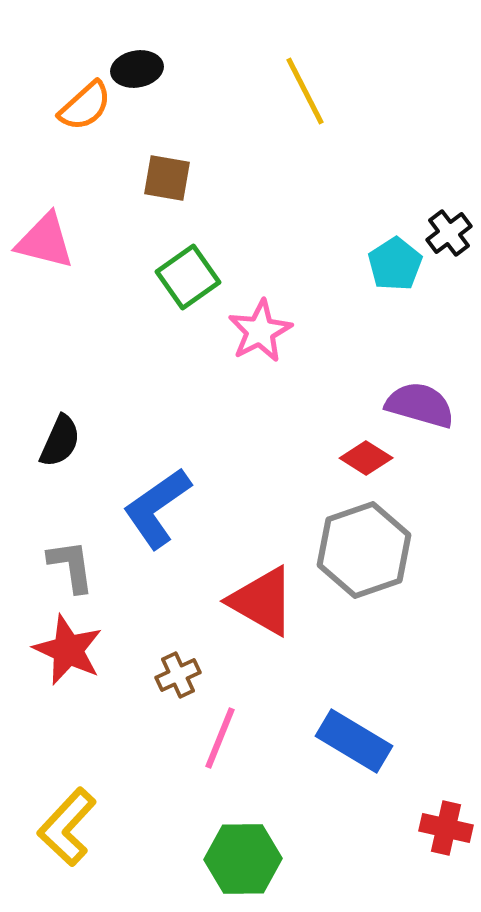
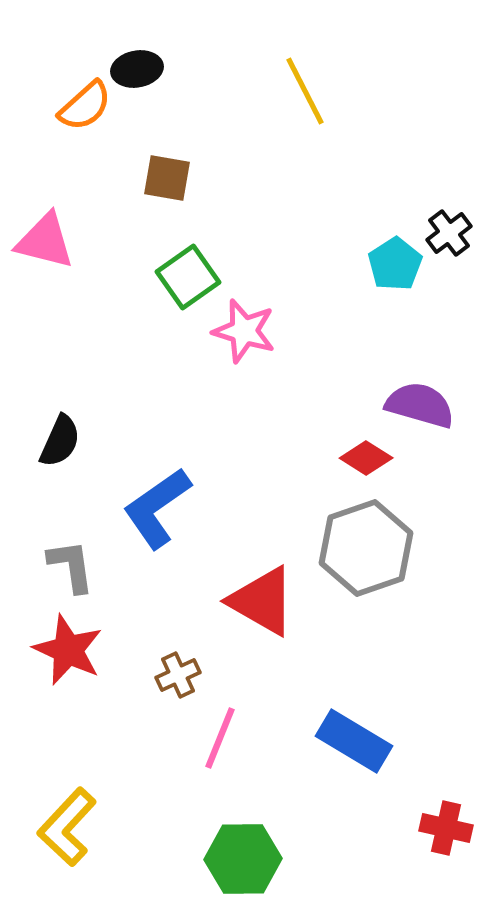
pink star: moved 16 px left; rotated 28 degrees counterclockwise
gray hexagon: moved 2 px right, 2 px up
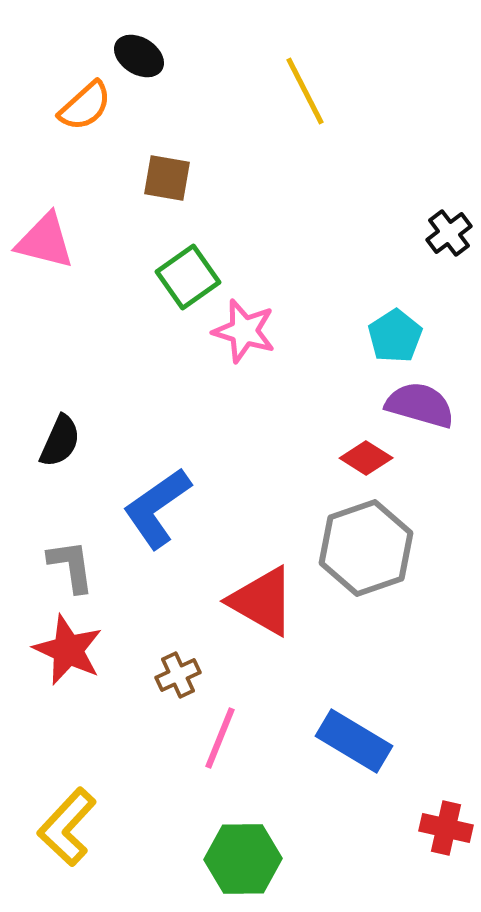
black ellipse: moved 2 px right, 13 px up; rotated 42 degrees clockwise
cyan pentagon: moved 72 px down
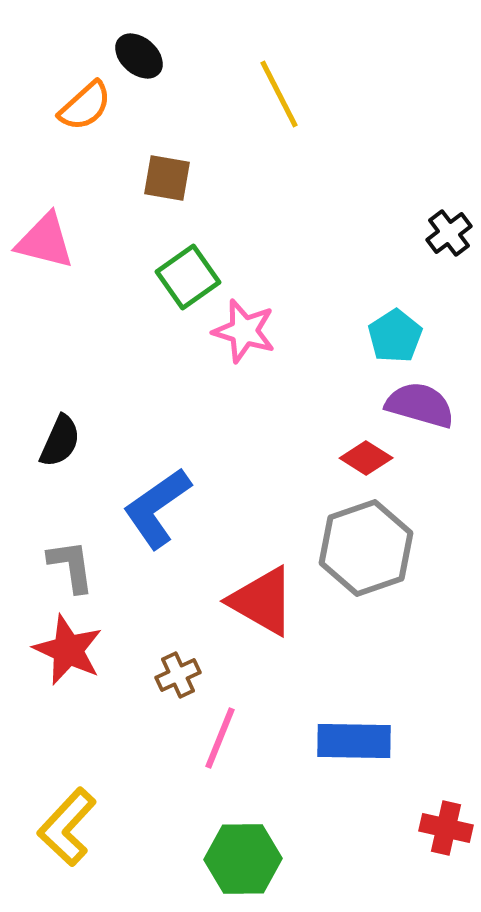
black ellipse: rotated 9 degrees clockwise
yellow line: moved 26 px left, 3 px down
blue rectangle: rotated 30 degrees counterclockwise
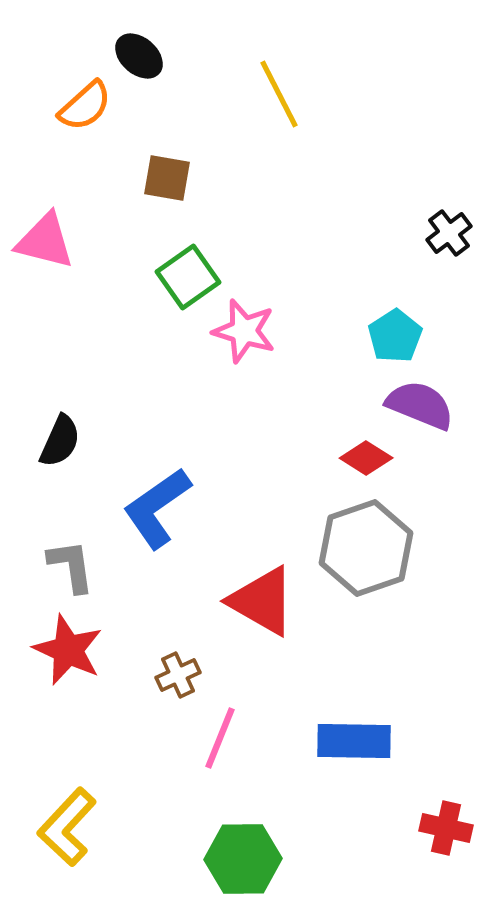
purple semicircle: rotated 6 degrees clockwise
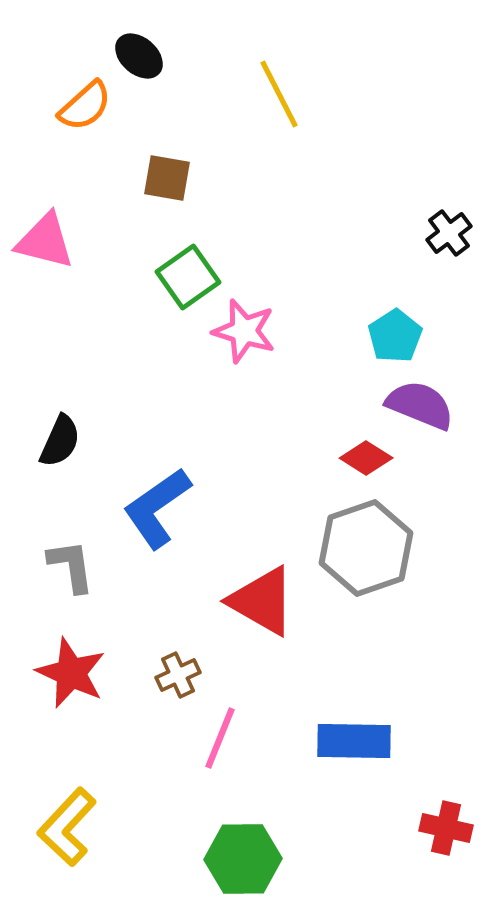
red star: moved 3 px right, 23 px down
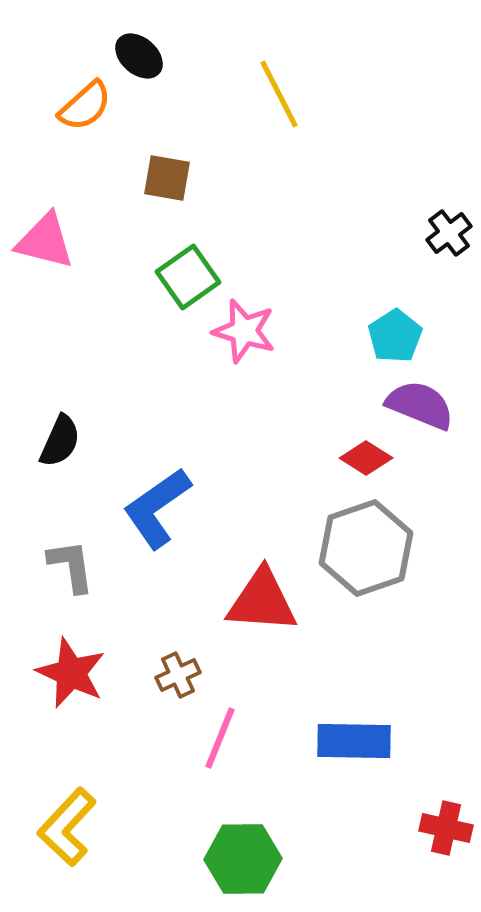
red triangle: rotated 26 degrees counterclockwise
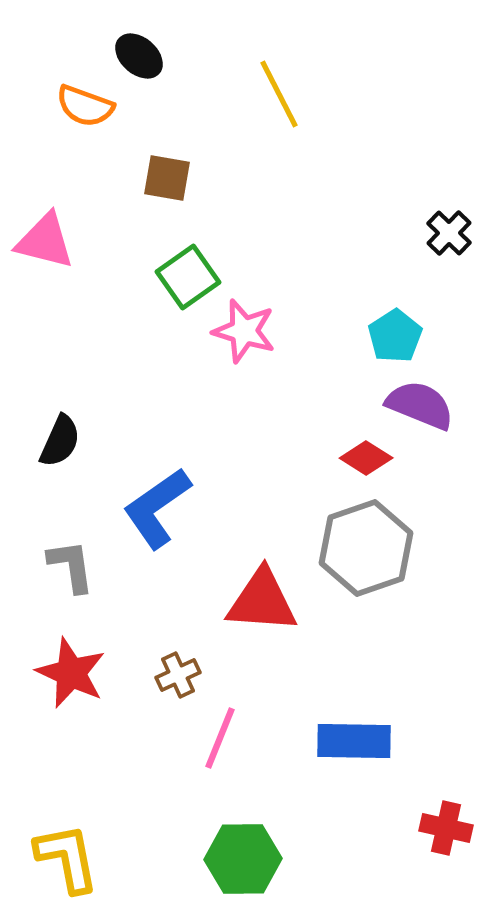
orange semicircle: rotated 62 degrees clockwise
black cross: rotated 9 degrees counterclockwise
yellow L-shape: moved 31 px down; rotated 126 degrees clockwise
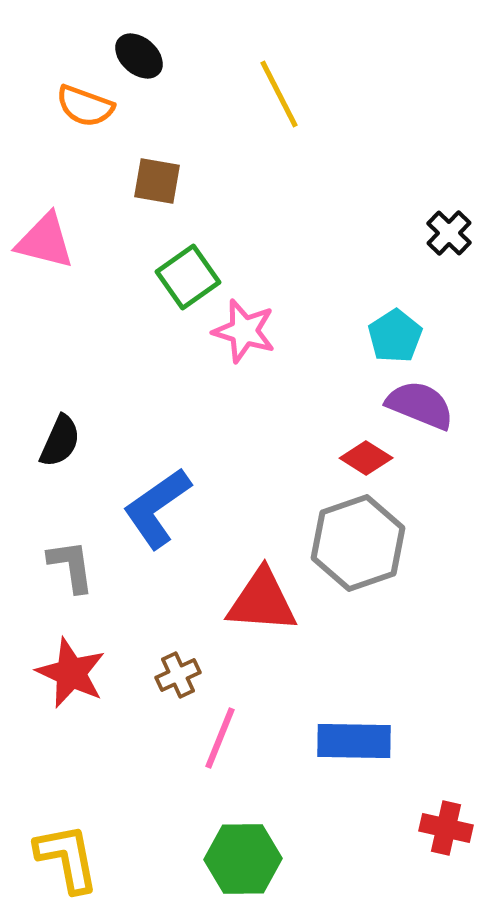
brown square: moved 10 px left, 3 px down
gray hexagon: moved 8 px left, 5 px up
